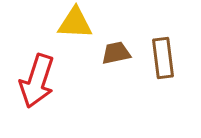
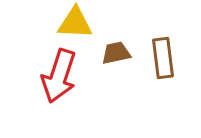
red arrow: moved 22 px right, 5 px up
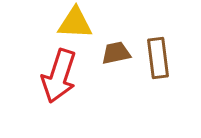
brown rectangle: moved 5 px left
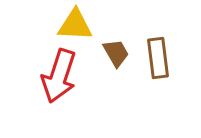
yellow triangle: moved 2 px down
brown trapezoid: rotated 72 degrees clockwise
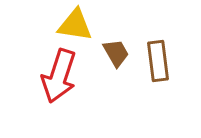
yellow triangle: rotated 6 degrees clockwise
brown rectangle: moved 3 px down
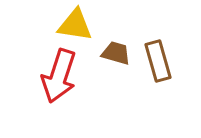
brown trapezoid: rotated 44 degrees counterclockwise
brown rectangle: rotated 9 degrees counterclockwise
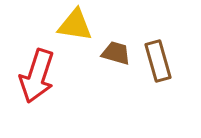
red arrow: moved 22 px left
